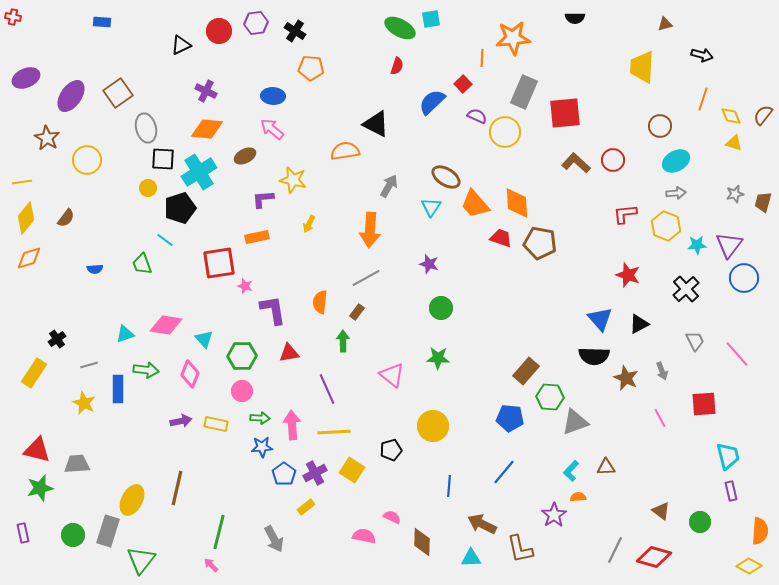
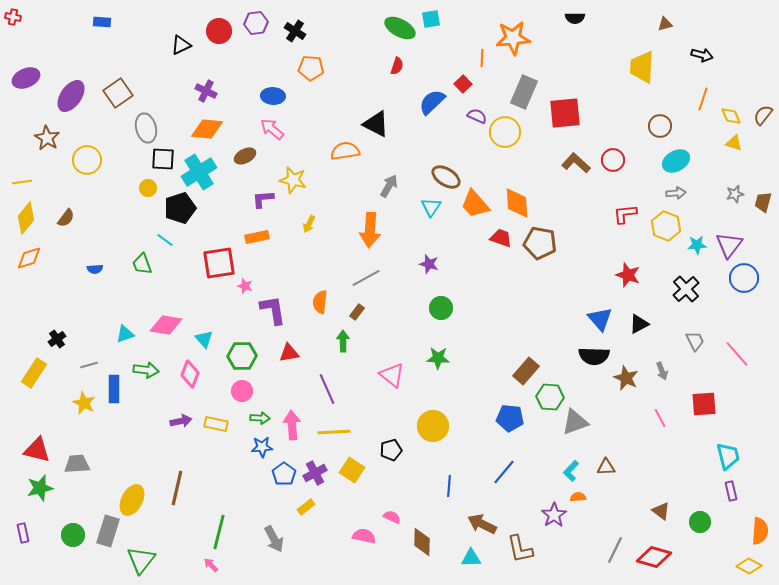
blue rectangle at (118, 389): moved 4 px left
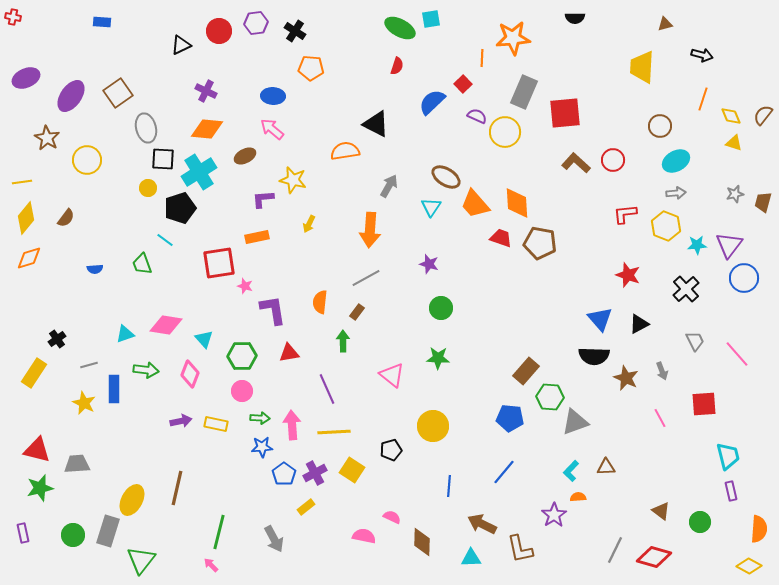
orange semicircle at (760, 531): moved 1 px left, 2 px up
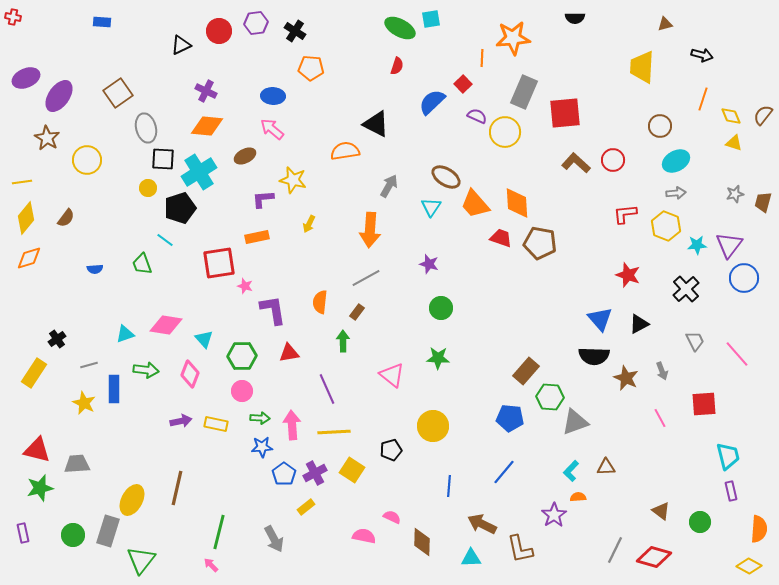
purple ellipse at (71, 96): moved 12 px left
orange diamond at (207, 129): moved 3 px up
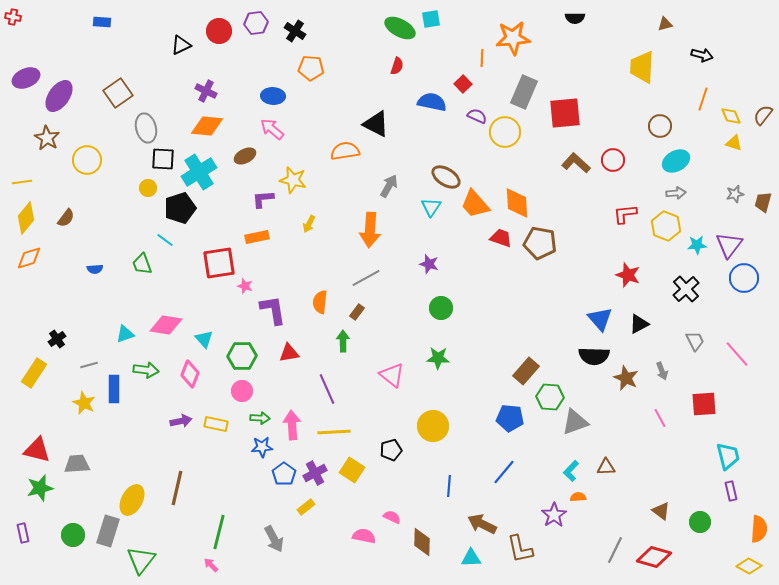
blue semicircle at (432, 102): rotated 56 degrees clockwise
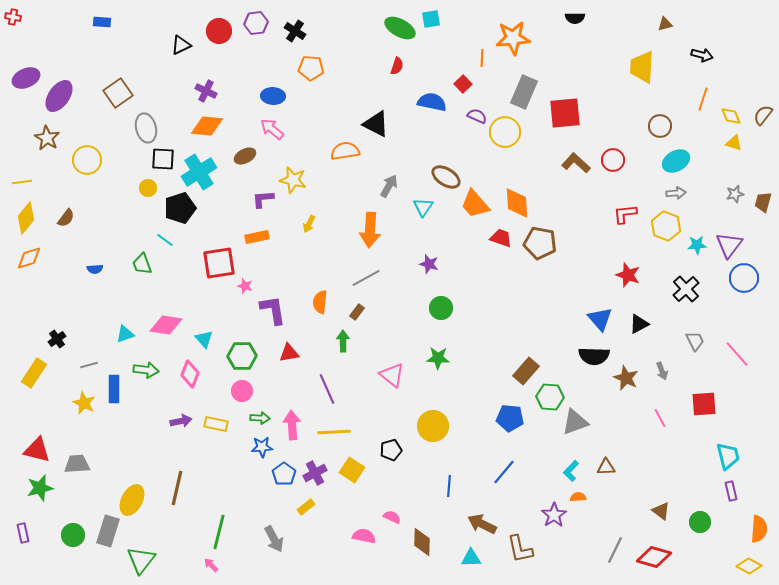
cyan triangle at (431, 207): moved 8 px left
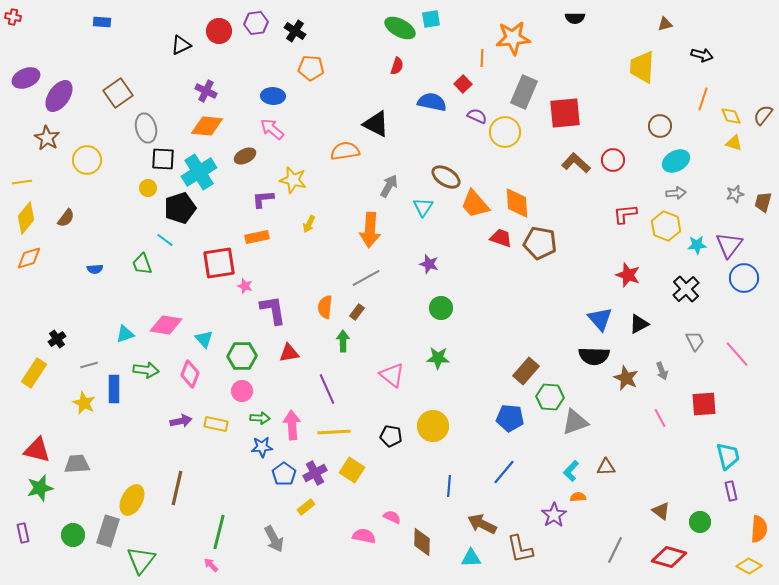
orange semicircle at (320, 302): moved 5 px right, 5 px down
black pentagon at (391, 450): moved 14 px up; rotated 25 degrees clockwise
red diamond at (654, 557): moved 15 px right
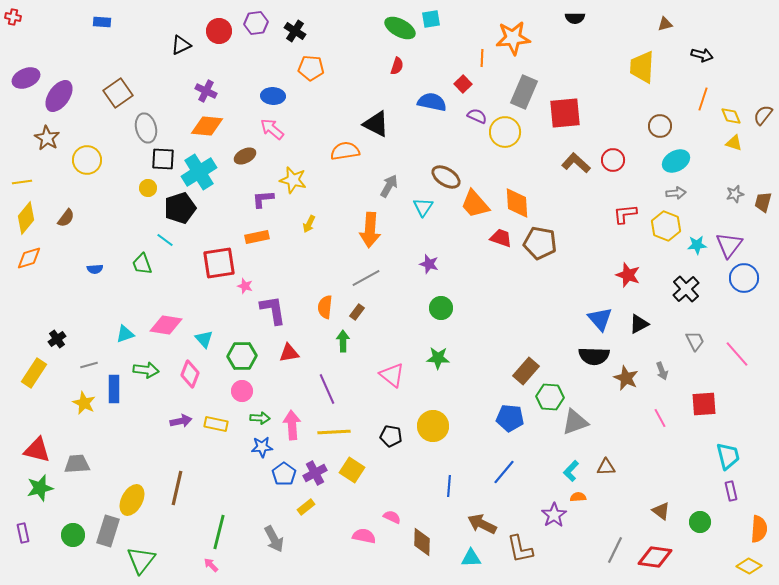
red diamond at (669, 557): moved 14 px left; rotated 8 degrees counterclockwise
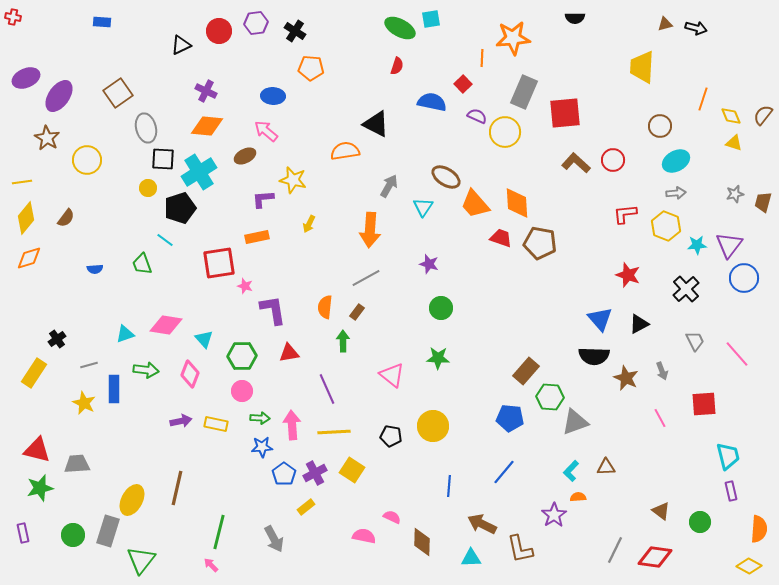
black arrow at (702, 55): moved 6 px left, 27 px up
pink arrow at (272, 129): moved 6 px left, 2 px down
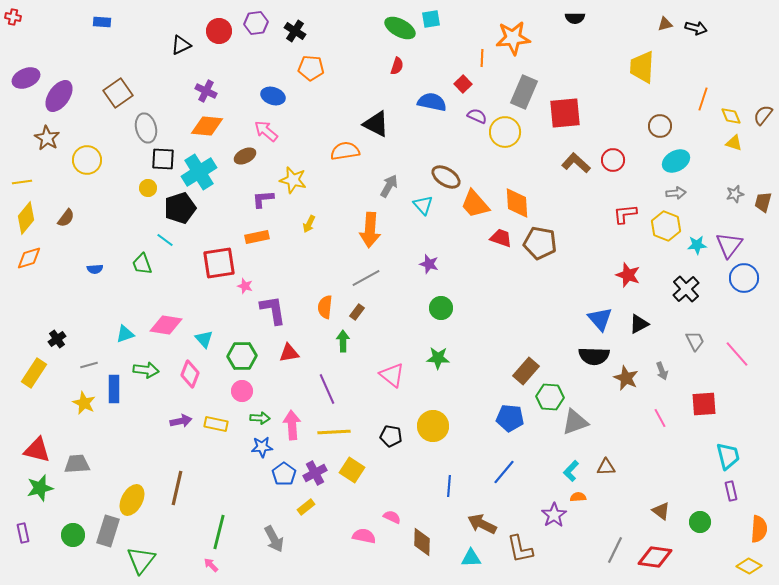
blue ellipse at (273, 96): rotated 15 degrees clockwise
cyan triangle at (423, 207): moved 2 px up; rotated 15 degrees counterclockwise
